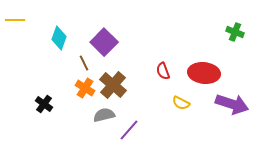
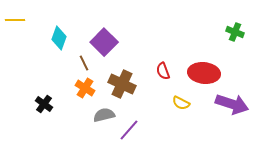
brown cross: moved 9 px right, 1 px up; rotated 16 degrees counterclockwise
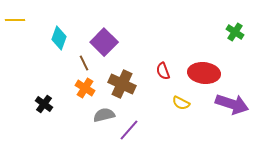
green cross: rotated 12 degrees clockwise
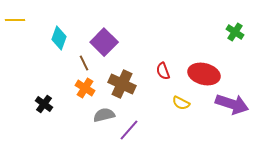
red ellipse: moved 1 px down; rotated 8 degrees clockwise
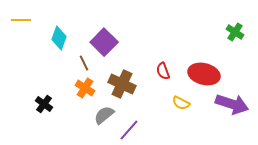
yellow line: moved 6 px right
gray semicircle: rotated 25 degrees counterclockwise
